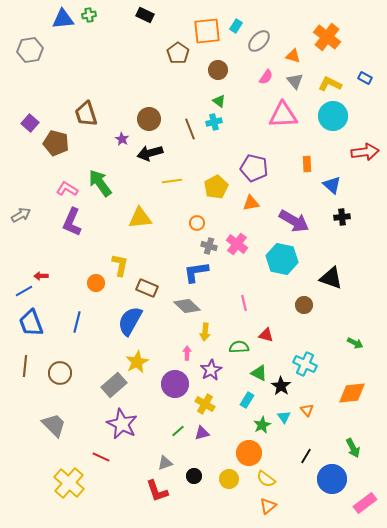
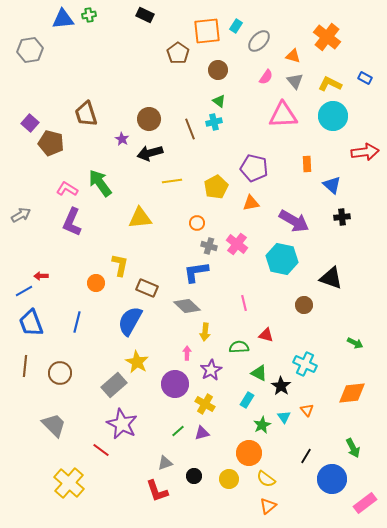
brown pentagon at (56, 143): moved 5 px left
yellow star at (137, 362): rotated 15 degrees counterclockwise
red line at (101, 457): moved 7 px up; rotated 12 degrees clockwise
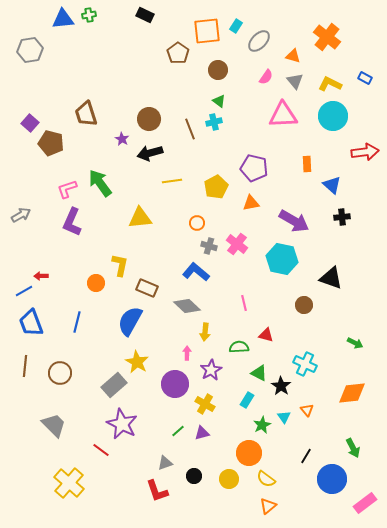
pink L-shape at (67, 189): rotated 50 degrees counterclockwise
blue L-shape at (196, 272): rotated 48 degrees clockwise
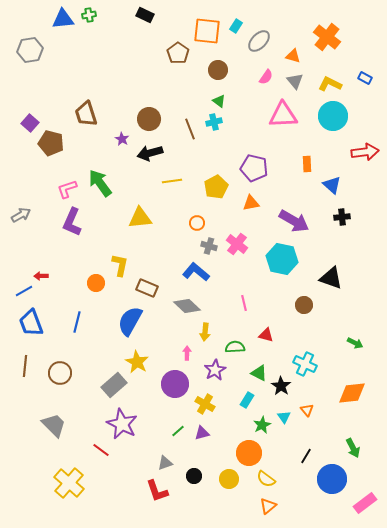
orange square at (207, 31): rotated 12 degrees clockwise
green semicircle at (239, 347): moved 4 px left
purple star at (211, 370): moved 4 px right
